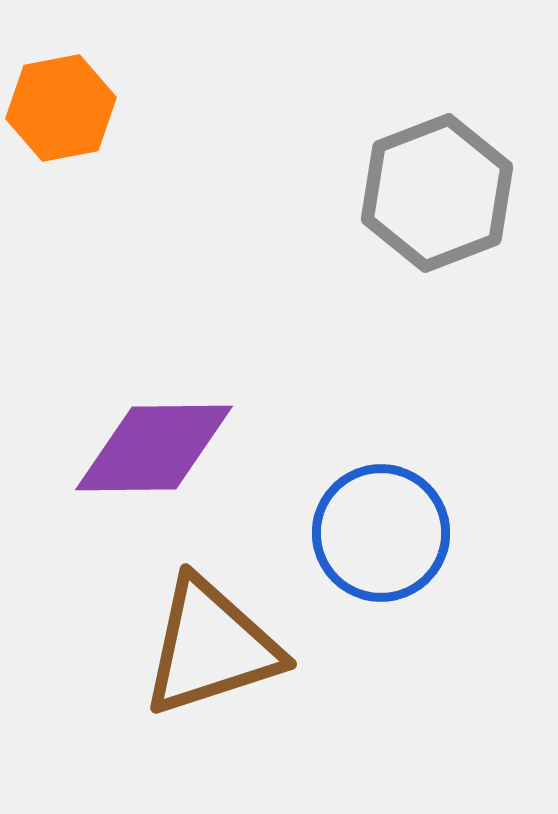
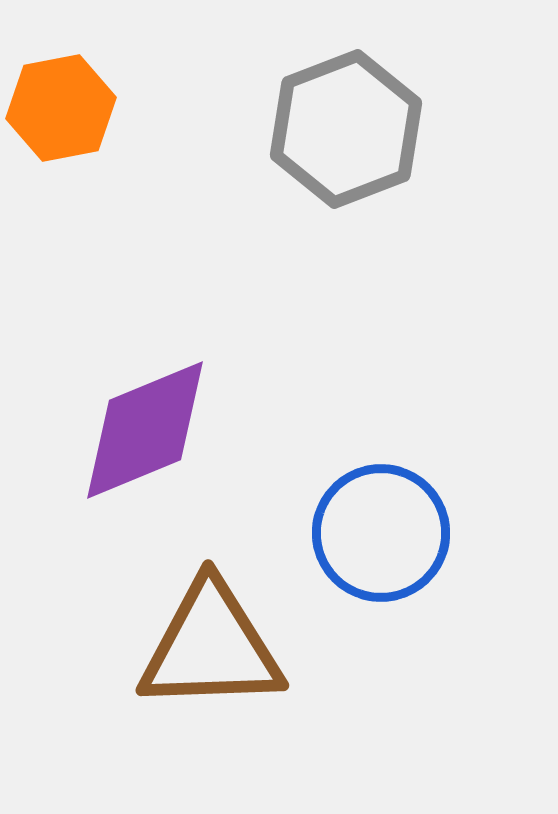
gray hexagon: moved 91 px left, 64 px up
purple diamond: moved 9 px left, 18 px up; rotated 22 degrees counterclockwise
brown triangle: rotated 16 degrees clockwise
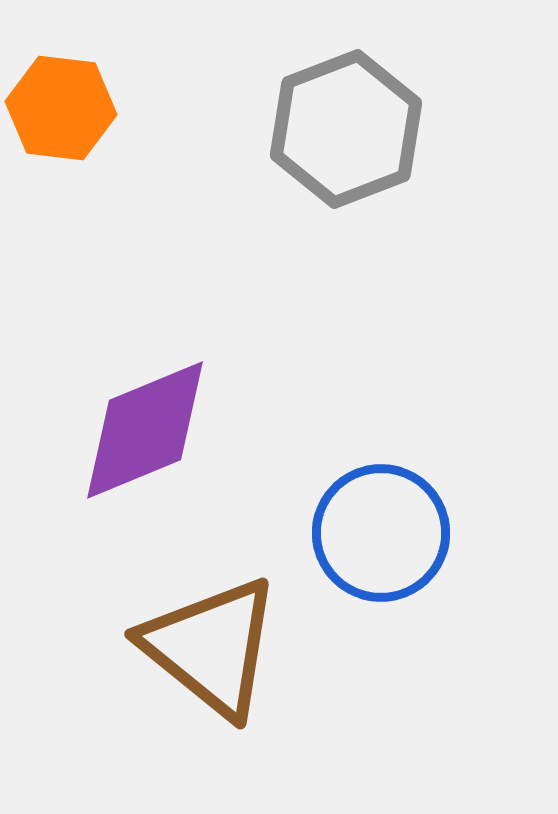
orange hexagon: rotated 18 degrees clockwise
brown triangle: rotated 41 degrees clockwise
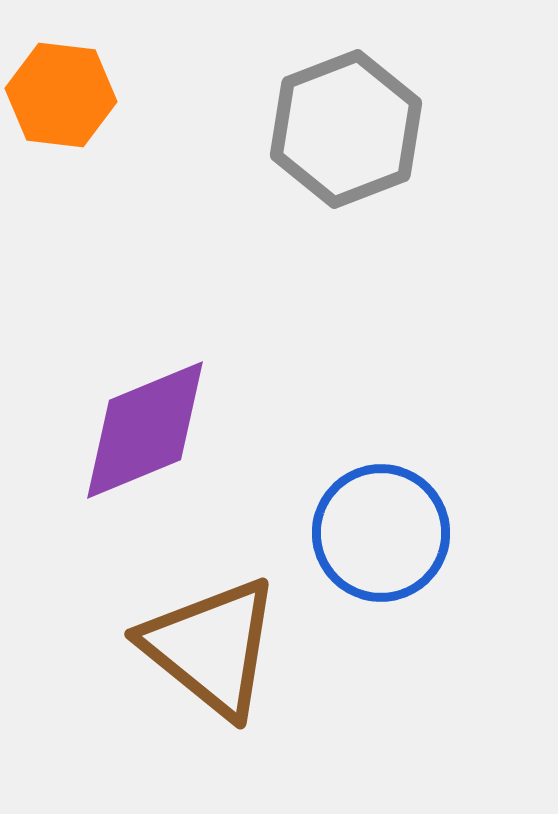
orange hexagon: moved 13 px up
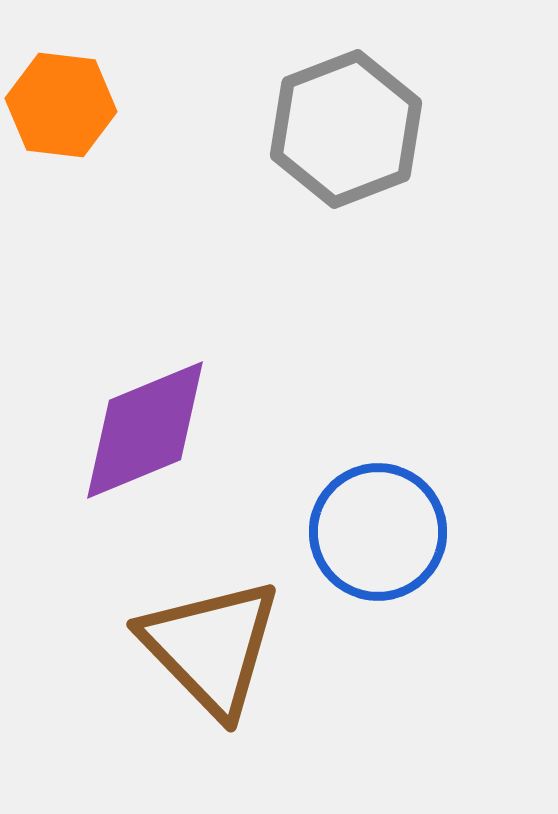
orange hexagon: moved 10 px down
blue circle: moved 3 px left, 1 px up
brown triangle: rotated 7 degrees clockwise
